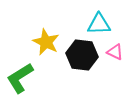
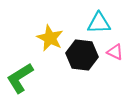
cyan triangle: moved 1 px up
yellow star: moved 4 px right, 4 px up
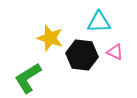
cyan triangle: moved 1 px up
yellow star: rotated 8 degrees counterclockwise
green L-shape: moved 8 px right
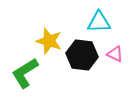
yellow star: moved 1 px left, 3 px down
pink triangle: moved 2 px down
green L-shape: moved 3 px left, 5 px up
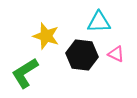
yellow star: moved 3 px left, 5 px up
pink triangle: moved 1 px right
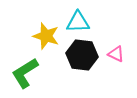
cyan triangle: moved 21 px left
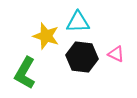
black hexagon: moved 2 px down
green L-shape: rotated 28 degrees counterclockwise
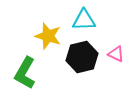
cyan triangle: moved 6 px right, 2 px up
yellow star: moved 2 px right
black hexagon: rotated 20 degrees counterclockwise
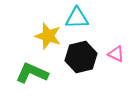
cyan triangle: moved 7 px left, 2 px up
black hexagon: moved 1 px left
green L-shape: moved 7 px right; rotated 84 degrees clockwise
